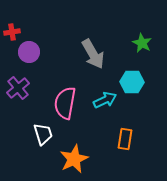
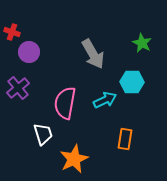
red cross: rotated 28 degrees clockwise
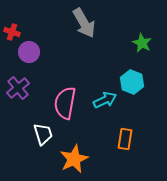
gray arrow: moved 9 px left, 31 px up
cyan hexagon: rotated 20 degrees clockwise
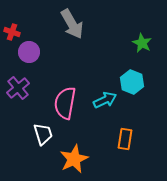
gray arrow: moved 12 px left, 1 px down
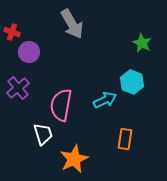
pink semicircle: moved 4 px left, 2 px down
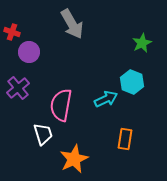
green star: rotated 18 degrees clockwise
cyan arrow: moved 1 px right, 1 px up
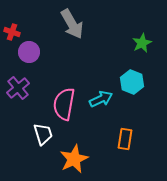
cyan arrow: moved 5 px left
pink semicircle: moved 3 px right, 1 px up
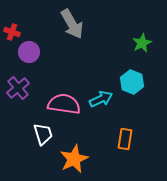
pink semicircle: rotated 88 degrees clockwise
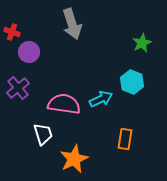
gray arrow: rotated 12 degrees clockwise
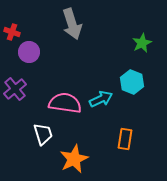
purple cross: moved 3 px left, 1 px down
pink semicircle: moved 1 px right, 1 px up
